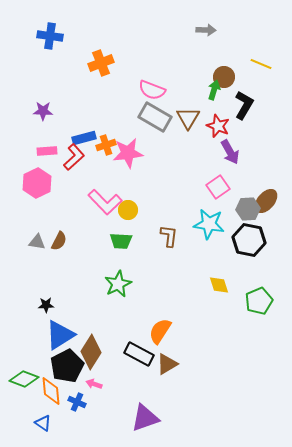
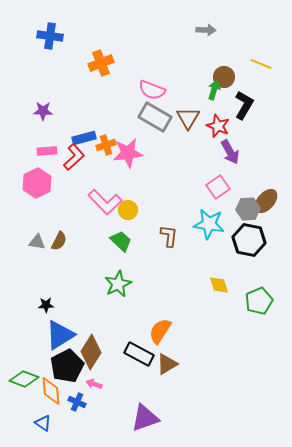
green trapezoid at (121, 241): rotated 140 degrees counterclockwise
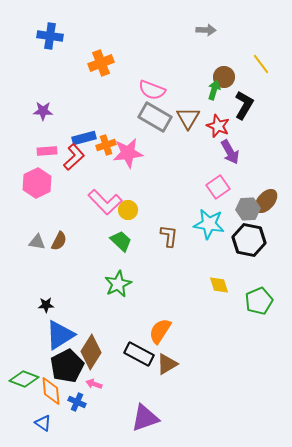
yellow line at (261, 64): rotated 30 degrees clockwise
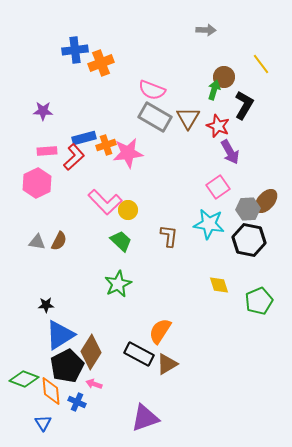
blue cross at (50, 36): moved 25 px right, 14 px down; rotated 15 degrees counterclockwise
blue triangle at (43, 423): rotated 24 degrees clockwise
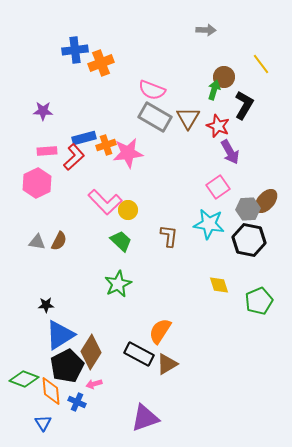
pink arrow at (94, 384): rotated 35 degrees counterclockwise
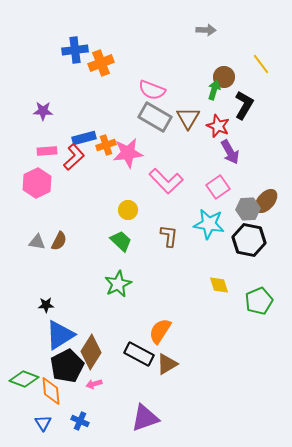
pink L-shape at (105, 202): moved 61 px right, 21 px up
blue cross at (77, 402): moved 3 px right, 19 px down
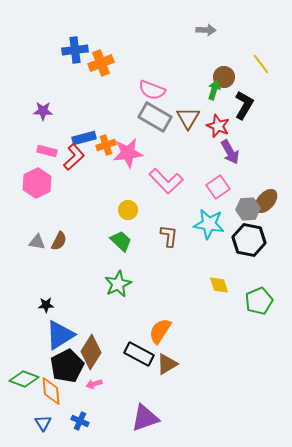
pink rectangle at (47, 151): rotated 18 degrees clockwise
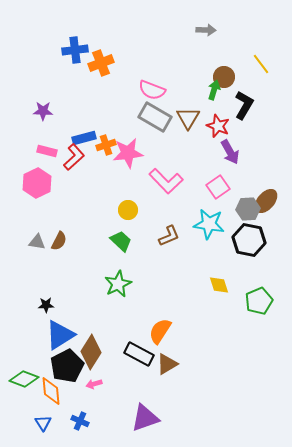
brown L-shape at (169, 236): rotated 60 degrees clockwise
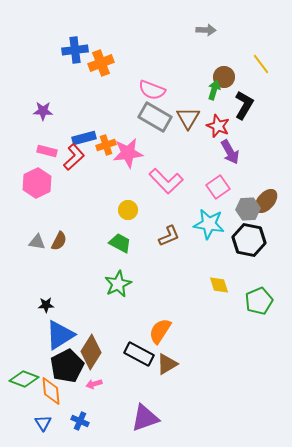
green trapezoid at (121, 241): moved 1 px left, 2 px down; rotated 15 degrees counterclockwise
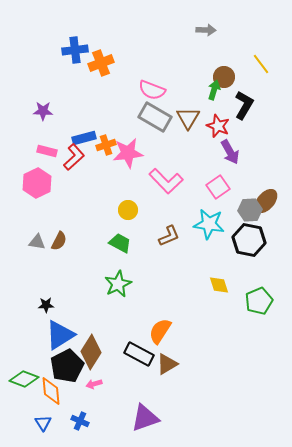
gray hexagon at (248, 209): moved 2 px right, 1 px down
